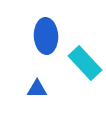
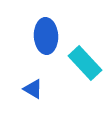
blue triangle: moved 4 px left; rotated 30 degrees clockwise
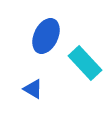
blue ellipse: rotated 28 degrees clockwise
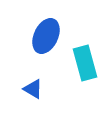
cyan rectangle: rotated 28 degrees clockwise
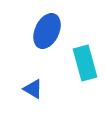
blue ellipse: moved 1 px right, 5 px up
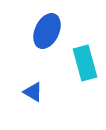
blue triangle: moved 3 px down
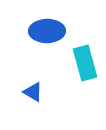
blue ellipse: rotated 64 degrees clockwise
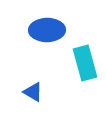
blue ellipse: moved 1 px up
